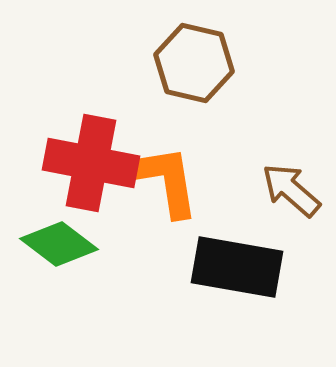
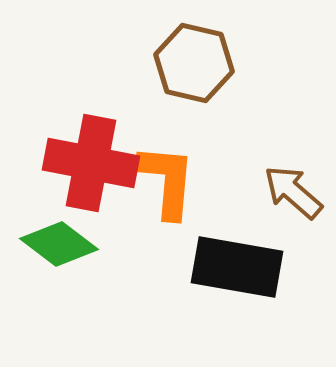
orange L-shape: rotated 14 degrees clockwise
brown arrow: moved 2 px right, 2 px down
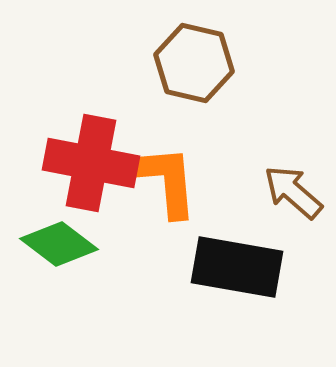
orange L-shape: rotated 10 degrees counterclockwise
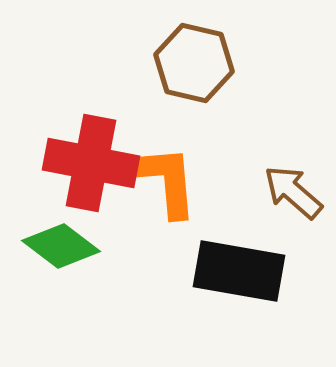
green diamond: moved 2 px right, 2 px down
black rectangle: moved 2 px right, 4 px down
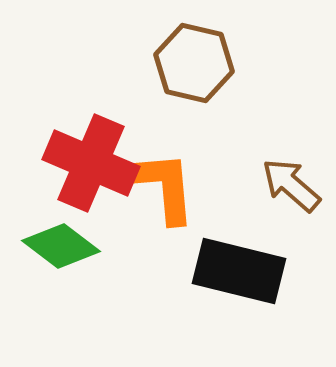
red cross: rotated 12 degrees clockwise
orange L-shape: moved 2 px left, 6 px down
brown arrow: moved 2 px left, 7 px up
black rectangle: rotated 4 degrees clockwise
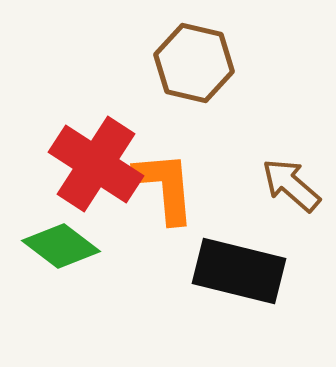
red cross: moved 5 px right, 1 px down; rotated 10 degrees clockwise
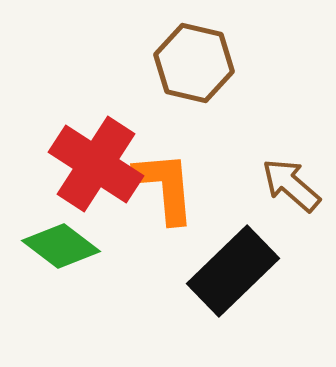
black rectangle: moved 6 px left; rotated 58 degrees counterclockwise
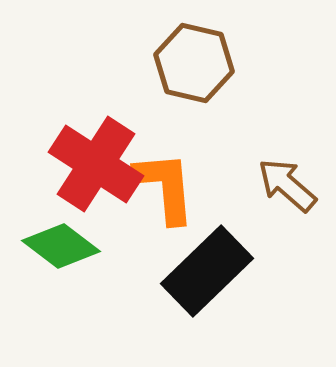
brown arrow: moved 4 px left
black rectangle: moved 26 px left
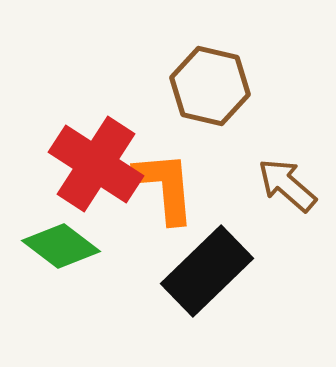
brown hexagon: moved 16 px right, 23 px down
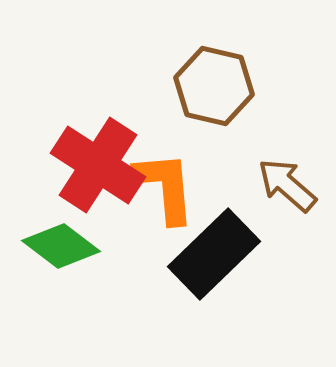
brown hexagon: moved 4 px right
red cross: moved 2 px right, 1 px down
black rectangle: moved 7 px right, 17 px up
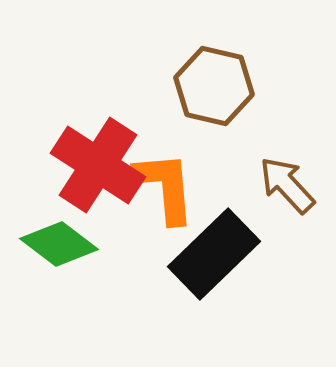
brown arrow: rotated 6 degrees clockwise
green diamond: moved 2 px left, 2 px up
